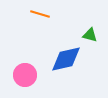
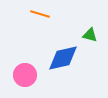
blue diamond: moved 3 px left, 1 px up
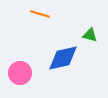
pink circle: moved 5 px left, 2 px up
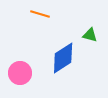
blue diamond: rotated 20 degrees counterclockwise
